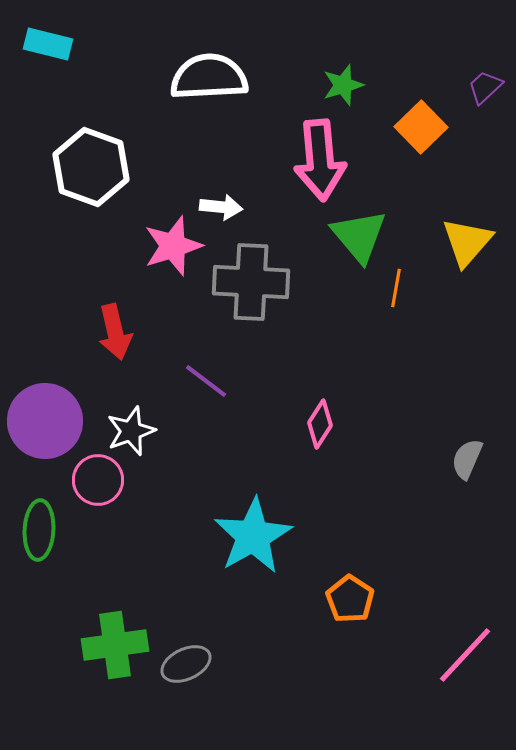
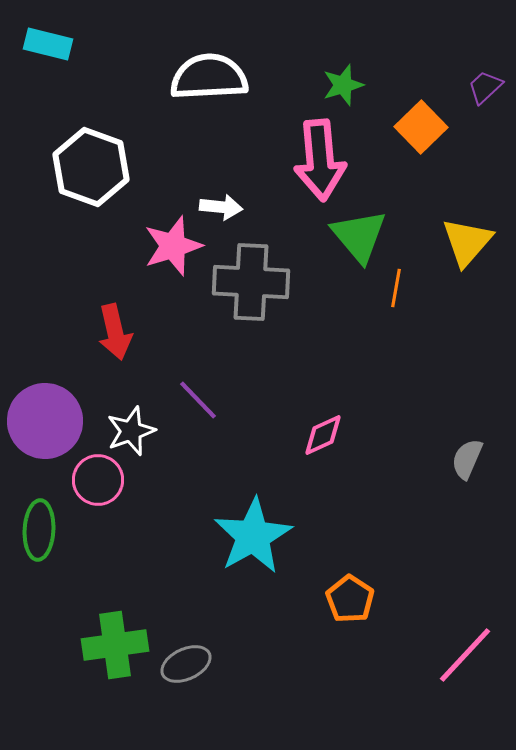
purple line: moved 8 px left, 19 px down; rotated 9 degrees clockwise
pink diamond: moved 3 px right, 11 px down; rotated 33 degrees clockwise
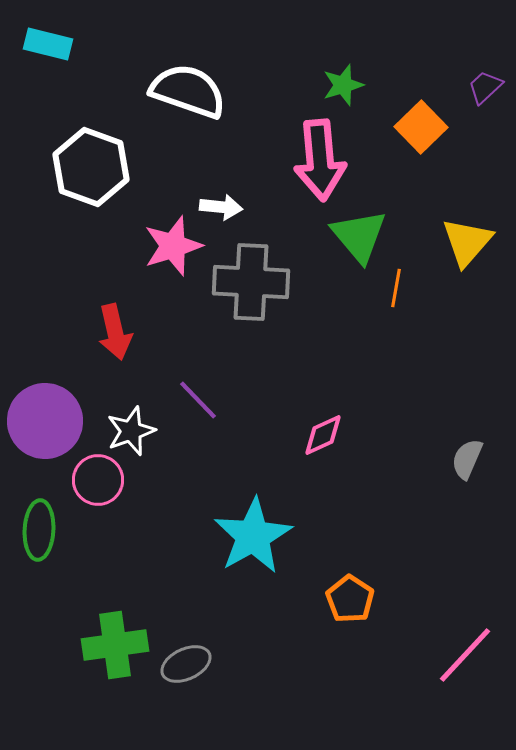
white semicircle: moved 21 px left, 14 px down; rotated 22 degrees clockwise
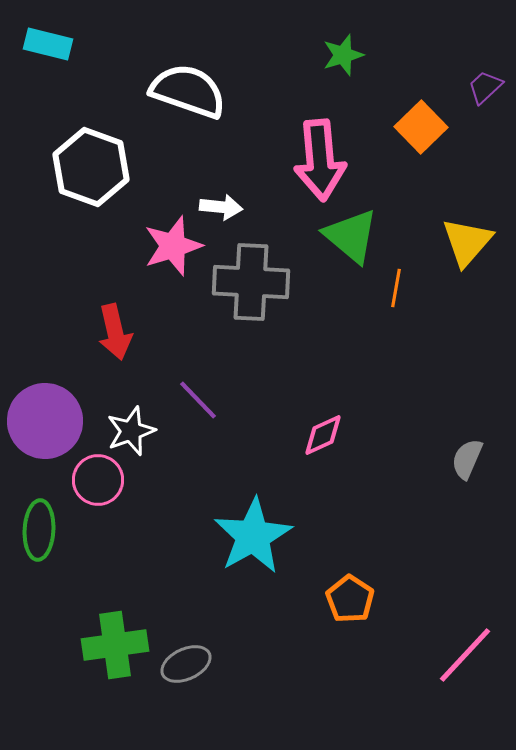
green star: moved 30 px up
green triangle: moved 8 px left; rotated 10 degrees counterclockwise
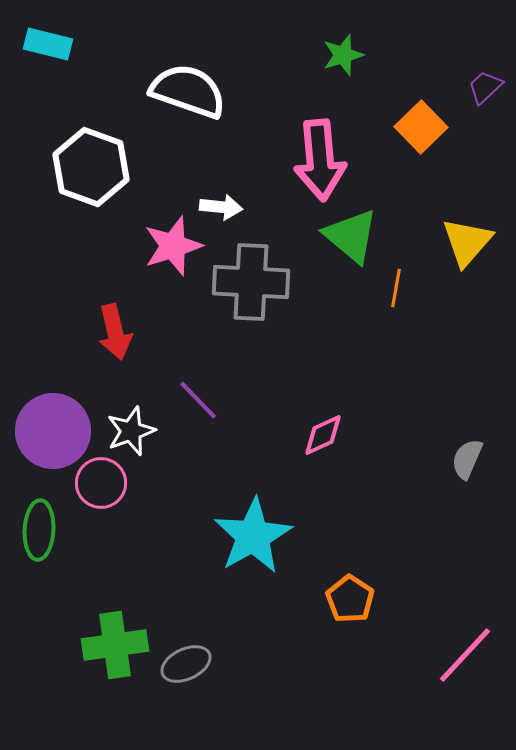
purple circle: moved 8 px right, 10 px down
pink circle: moved 3 px right, 3 px down
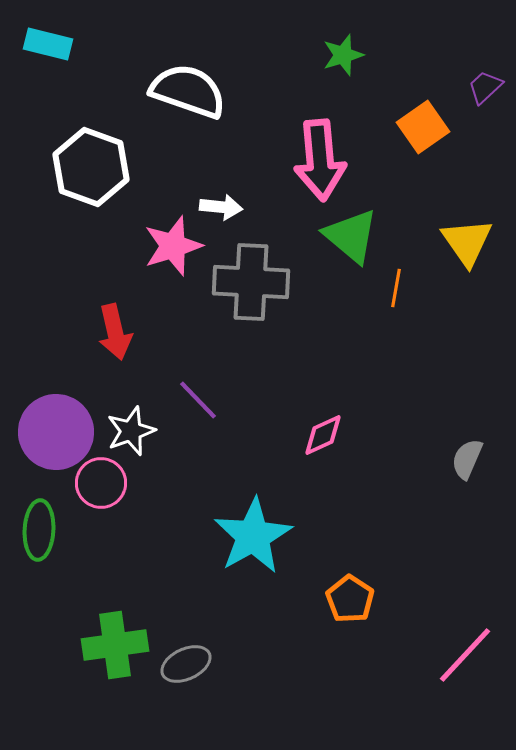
orange square: moved 2 px right; rotated 9 degrees clockwise
yellow triangle: rotated 16 degrees counterclockwise
purple circle: moved 3 px right, 1 px down
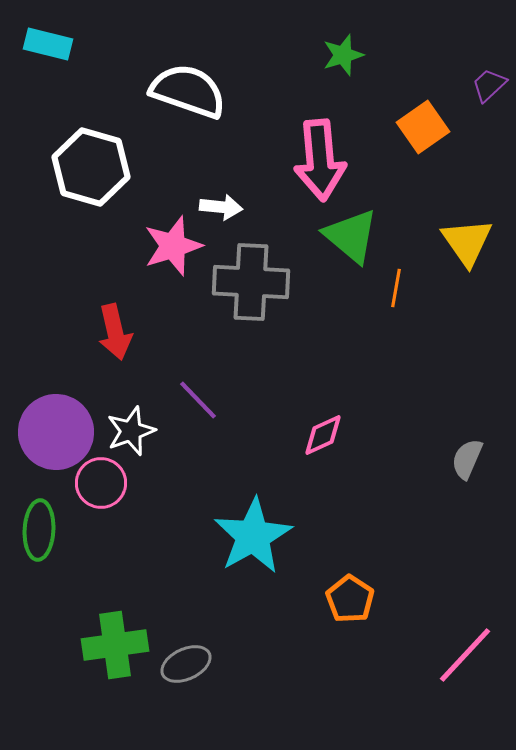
purple trapezoid: moved 4 px right, 2 px up
white hexagon: rotated 4 degrees counterclockwise
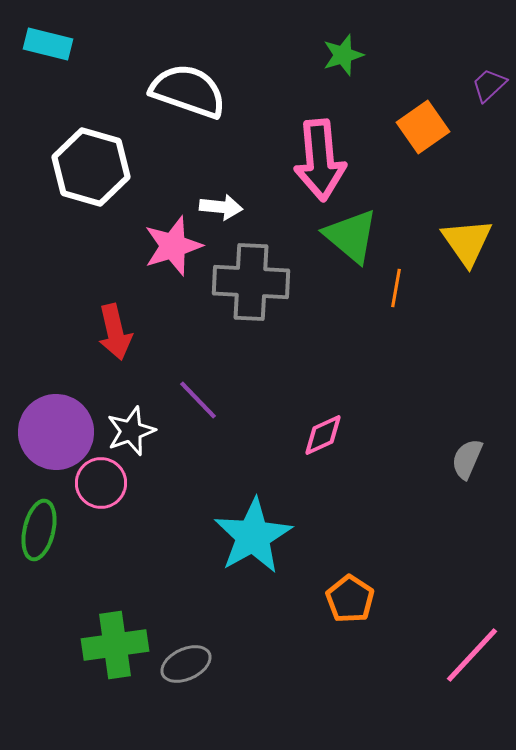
green ellipse: rotated 10 degrees clockwise
pink line: moved 7 px right
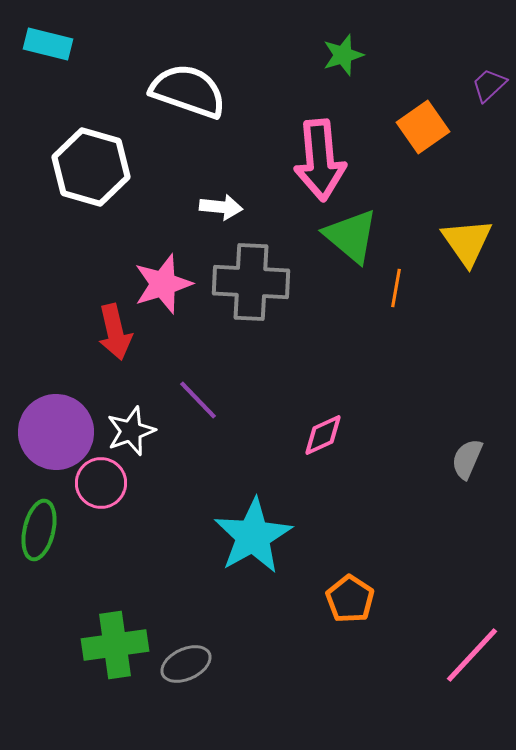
pink star: moved 10 px left, 38 px down
